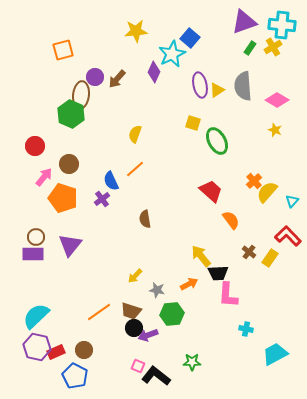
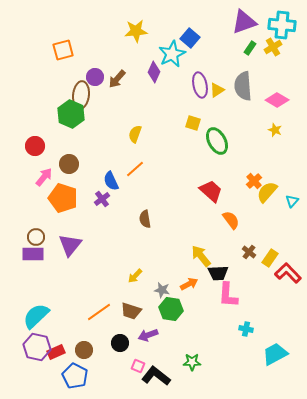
red L-shape at (288, 236): moved 37 px down
gray star at (157, 290): moved 5 px right
green hexagon at (172, 314): moved 1 px left, 5 px up; rotated 15 degrees clockwise
black circle at (134, 328): moved 14 px left, 15 px down
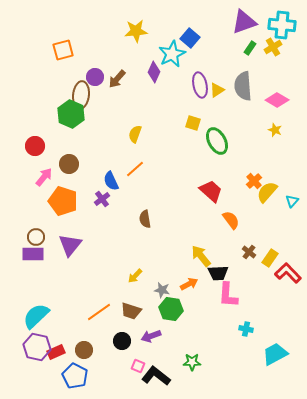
orange pentagon at (63, 198): moved 3 px down
purple arrow at (148, 335): moved 3 px right, 1 px down
black circle at (120, 343): moved 2 px right, 2 px up
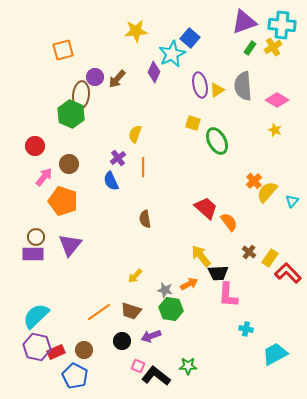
orange line at (135, 169): moved 8 px right, 2 px up; rotated 48 degrees counterclockwise
red trapezoid at (211, 191): moved 5 px left, 17 px down
purple cross at (102, 199): moved 16 px right, 41 px up
orange semicircle at (231, 220): moved 2 px left, 2 px down
gray star at (162, 290): moved 3 px right
green star at (192, 362): moved 4 px left, 4 px down
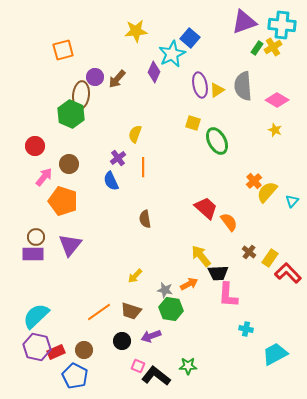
green rectangle at (250, 48): moved 7 px right
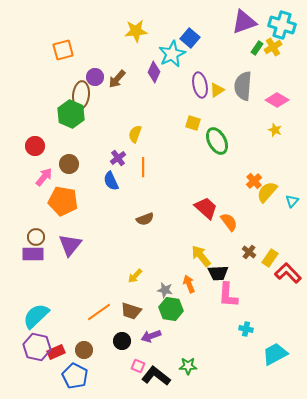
cyan cross at (282, 25): rotated 12 degrees clockwise
gray semicircle at (243, 86): rotated 8 degrees clockwise
orange pentagon at (63, 201): rotated 8 degrees counterclockwise
brown semicircle at (145, 219): rotated 102 degrees counterclockwise
orange arrow at (189, 284): rotated 84 degrees counterclockwise
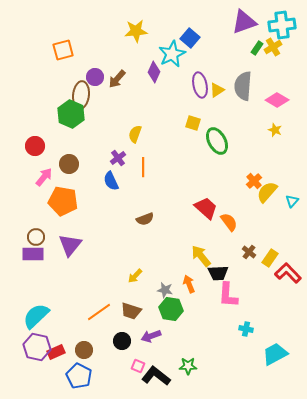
cyan cross at (282, 25): rotated 24 degrees counterclockwise
blue pentagon at (75, 376): moved 4 px right
